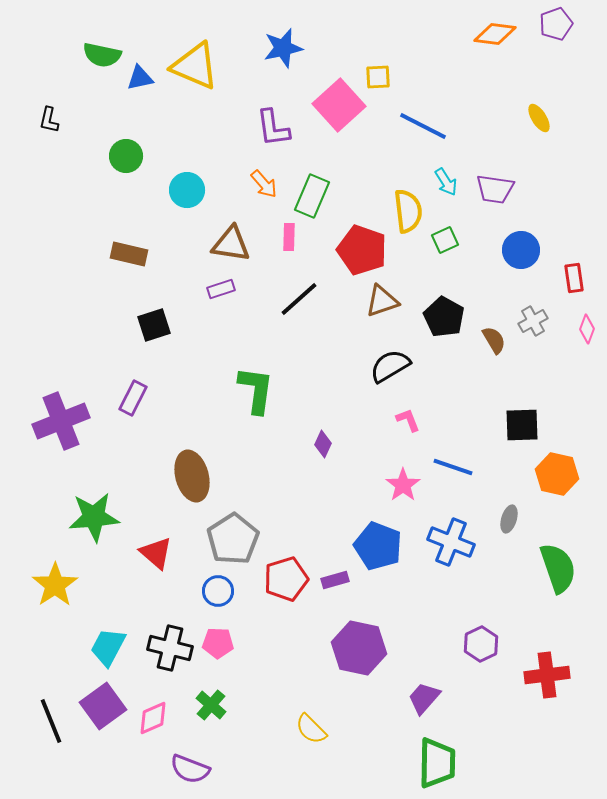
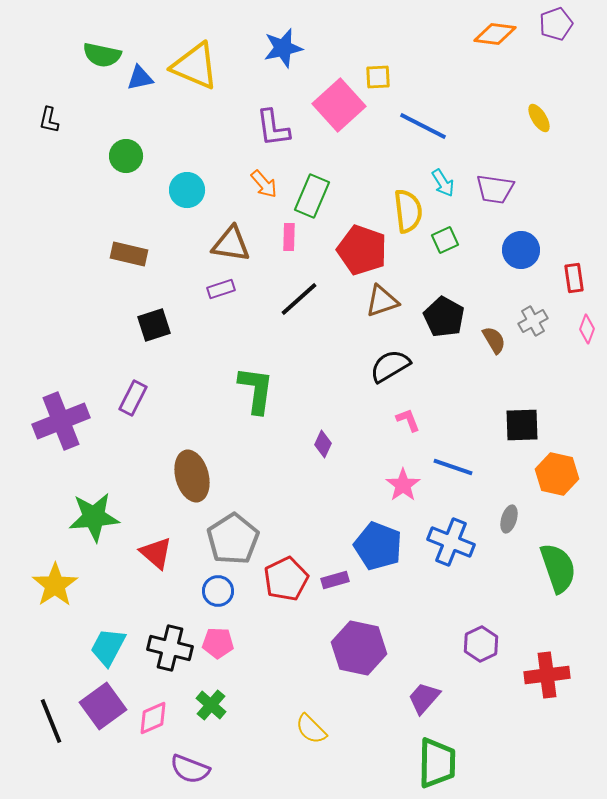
cyan arrow at (446, 182): moved 3 px left, 1 px down
red pentagon at (286, 579): rotated 9 degrees counterclockwise
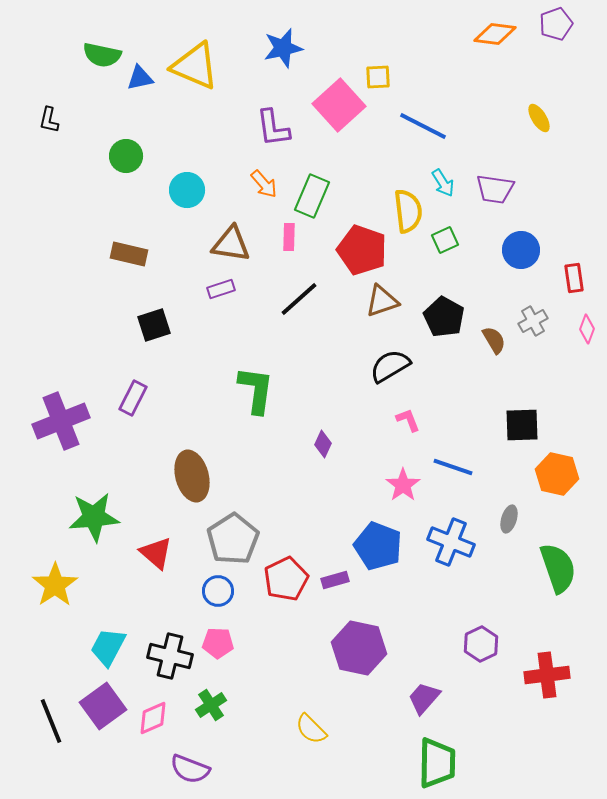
black cross at (170, 648): moved 8 px down
green cross at (211, 705): rotated 16 degrees clockwise
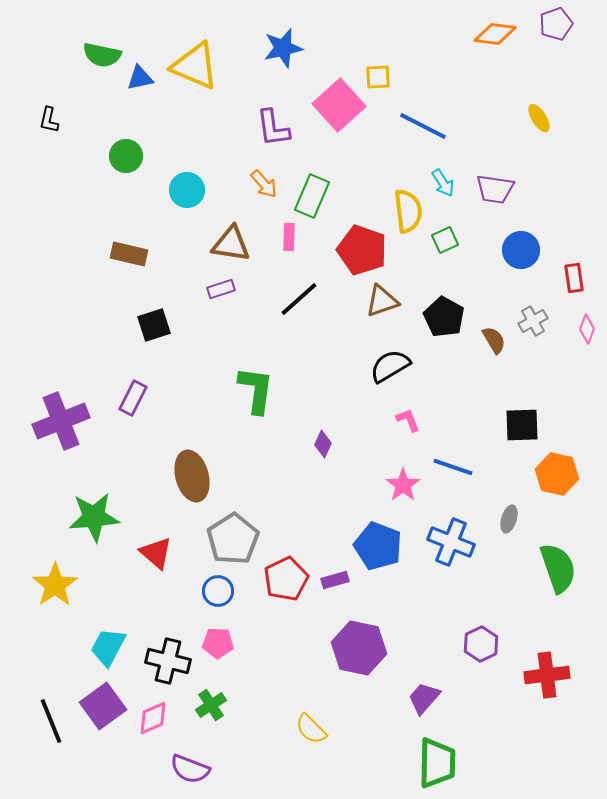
black cross at (170, 656): moved 2 px left, 5 px down
